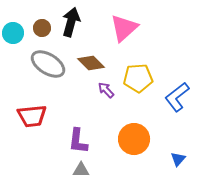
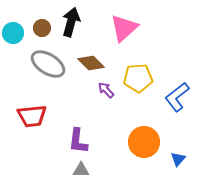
orange circle: moved 10 px right, 3 px down
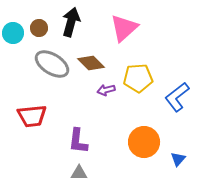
brown circle: moved 3 px left
gray ellipse: moved 4 px right
purple arrow: rotated 60 degrees counterclockwise
gray triangle: moved 2 px left, 3 px down
